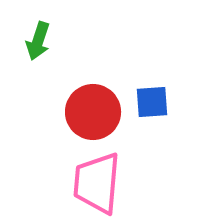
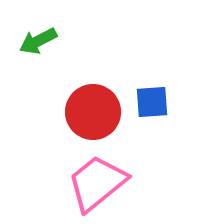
green arrow: rotated 45 degrees clockwise
pink trapezoid: rotated 46 degrees clockwise
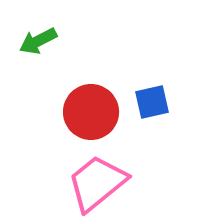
blue square: rotated 9 degrees counterclockwise
red circle: moved 2 px left
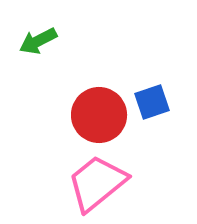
blue square: rotated 6 degrees counterclockwise
red circle: moved 8 px right, 3 px down
